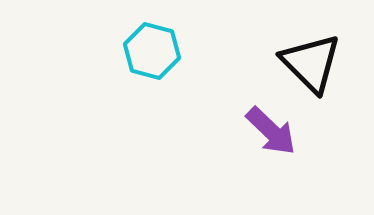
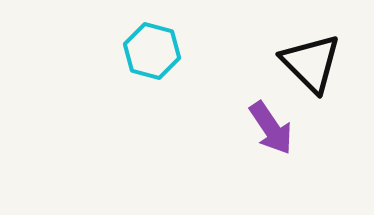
purple arrow: moved 3 px up; rotated 12 degrees clockwise
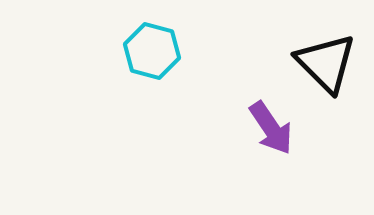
black triangle: moved 15 px right
